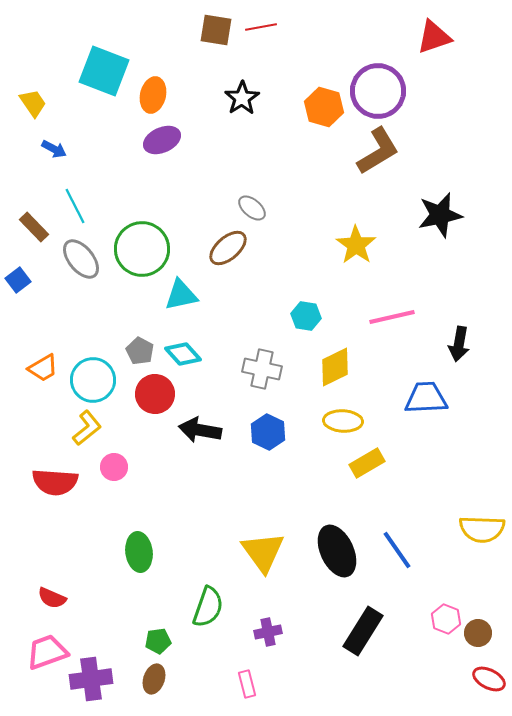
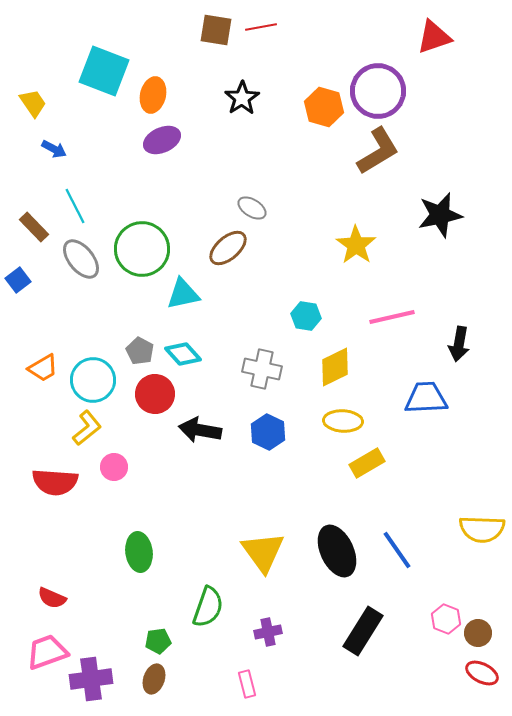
gray ellipse at (252, 208): rotated 8 degrees counterclockwise
cyan triangle at (181, 295): moved 2 px right, 1 px up
red ellipse at (489, 679): moved 7 px left, 6 px up
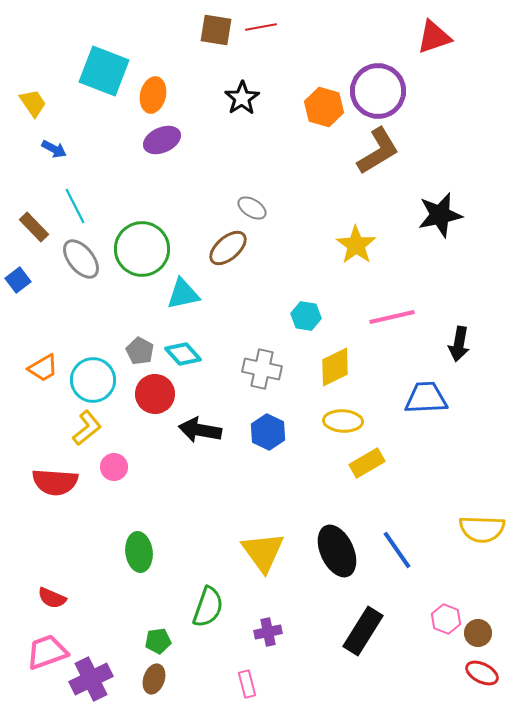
purple cross at (91, 679): rotated 18 degrees counterclockwise
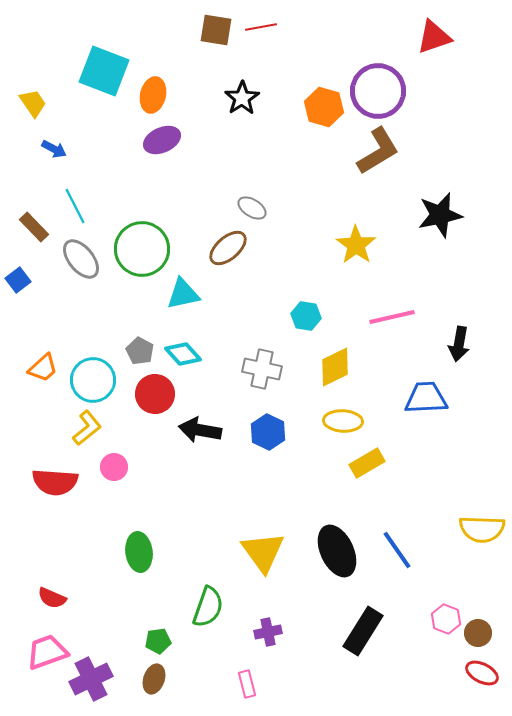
orange trapezoid at (43, 368): rotated 12 degrees counterclockwise
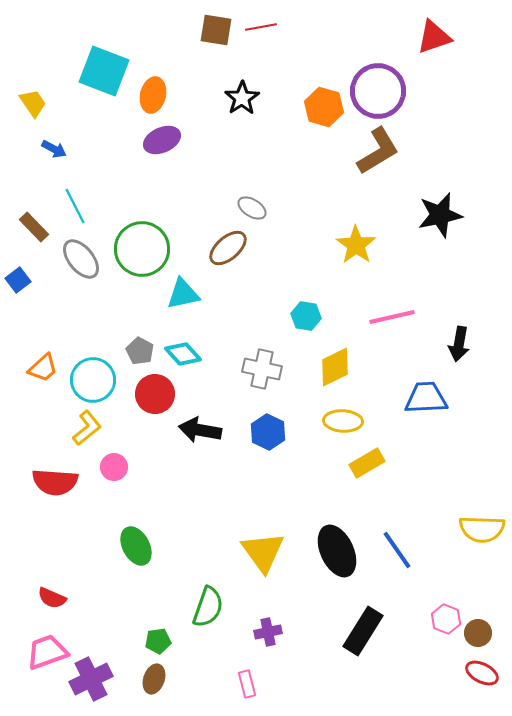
green ellipse at (139, 552): moved 3 px left, 6 px up; rotated 21 degrees counterclockwise
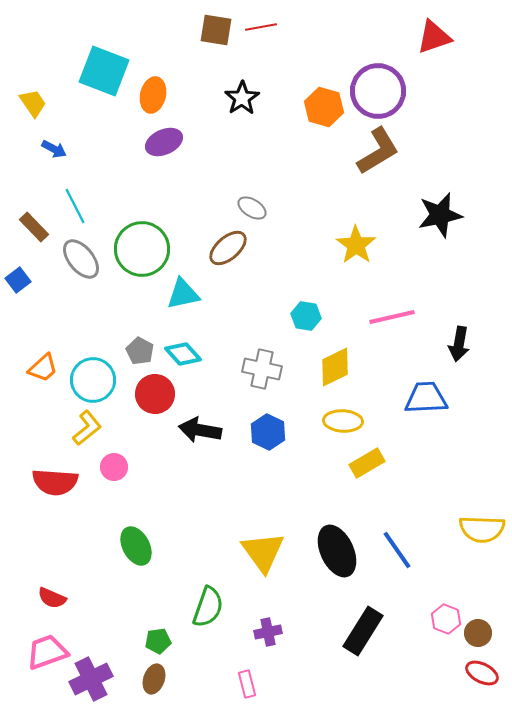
purple ellipse at (162, 140): moved 2 px right, 2 px down
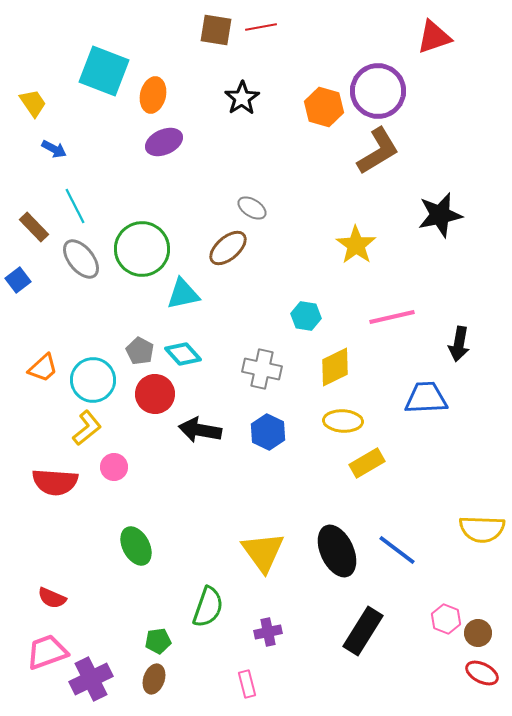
blue line at (397, 550): rotated 18 degrees counterclockwise
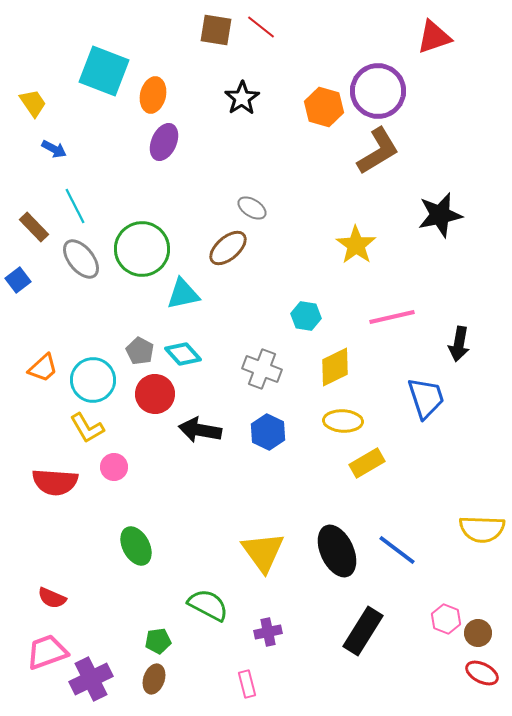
red line at (261, 27): rotated 48 degrees clockwise
purple ellipse at (164, 142): rotated 42 degrees counterclockwise
gray cross at (262, 369): rotated 9 degrees clockwise
blue trapezoid at (426, 398): rotated 75 degrees clockwise
yellow L-shape at (87, 428): rotated 99 degrees clockwise
green semicircle at (208, 607): moved 2 px up; rotated 81 degrees counterclockwise
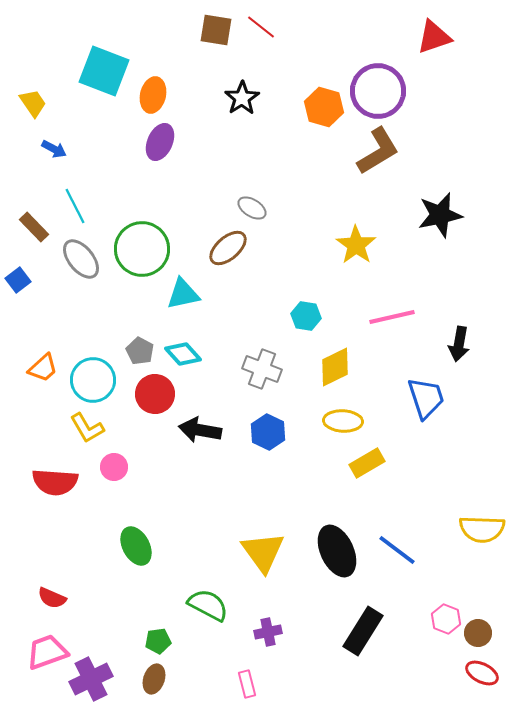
purple ellipse at (164, 142): moved 4 px left
